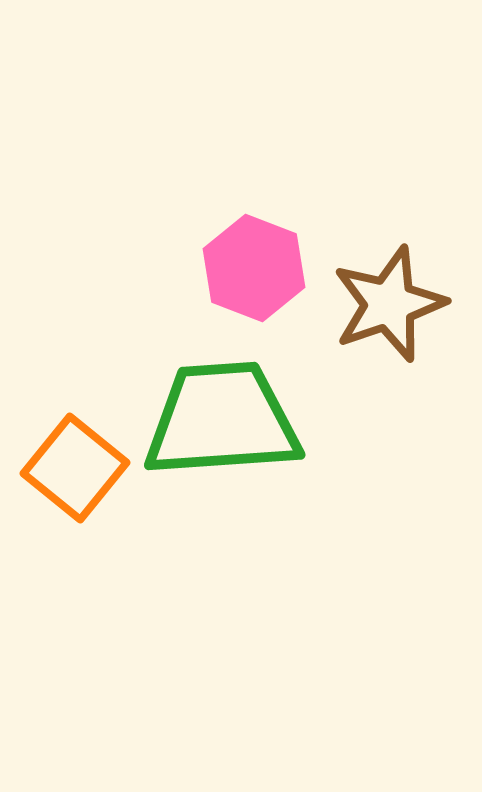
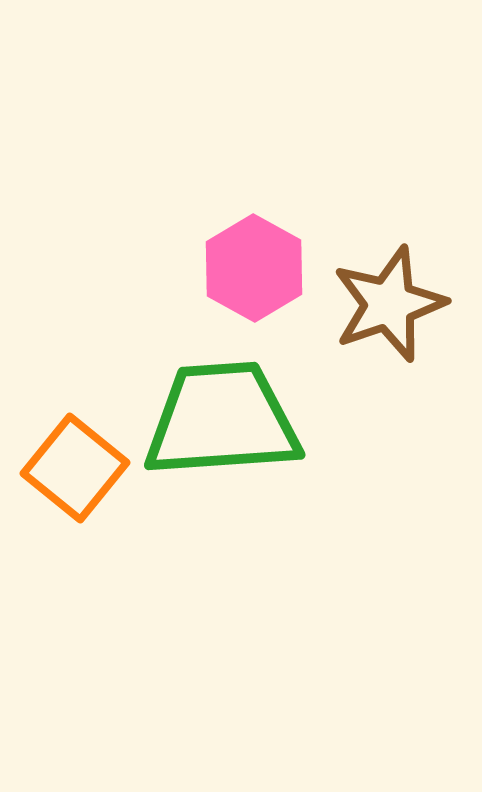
pink hexagon: rotated 8 degrees clockwise
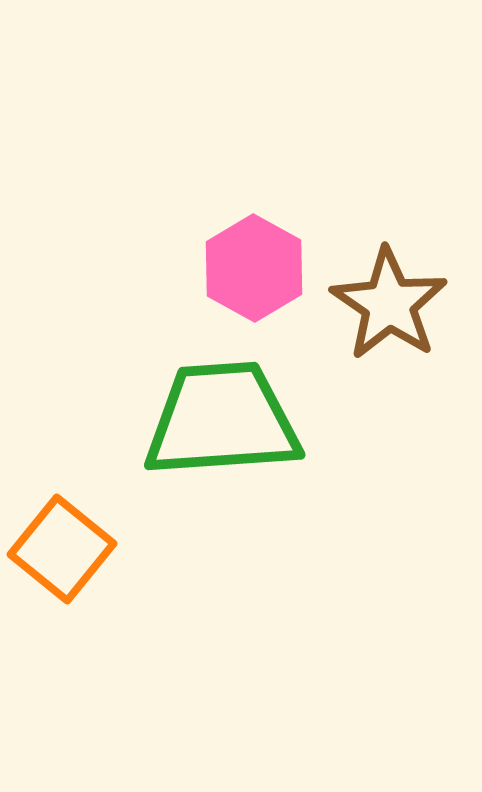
brown star: rotated 19 degrees counterclockwise
orange square: moved 13 px left, 81 px down
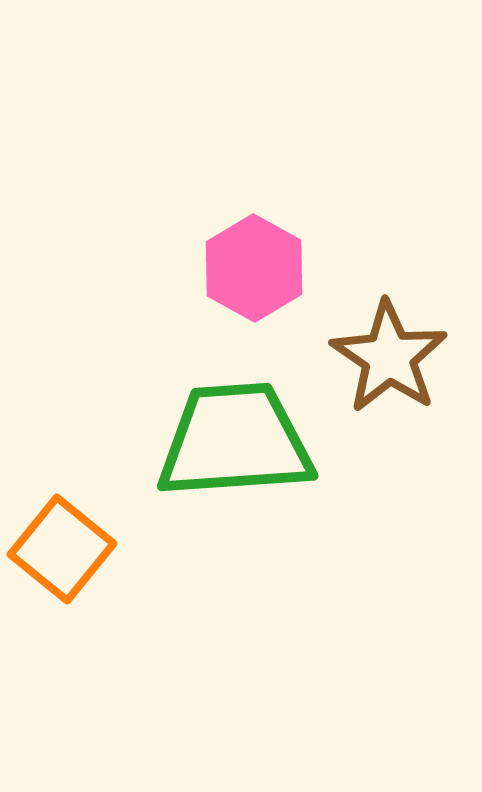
brown star: moved 53 px down
green trapezoid: moved 13 px right, 21 px down
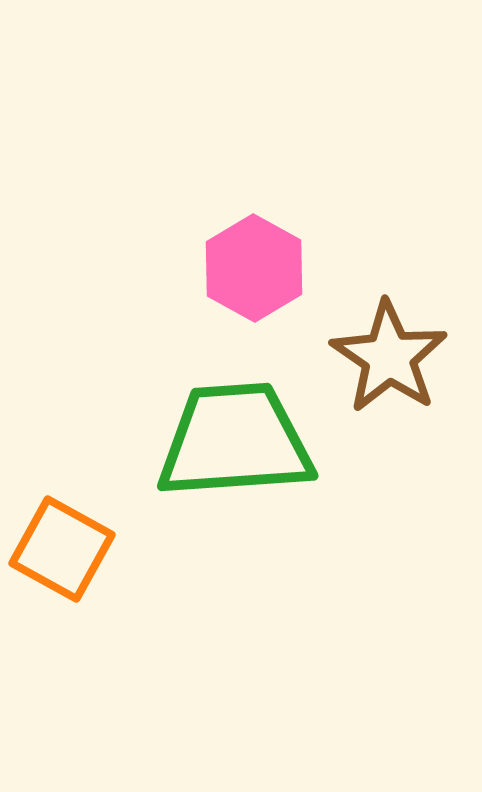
orange square: rotated 10 degrees counterclockwise
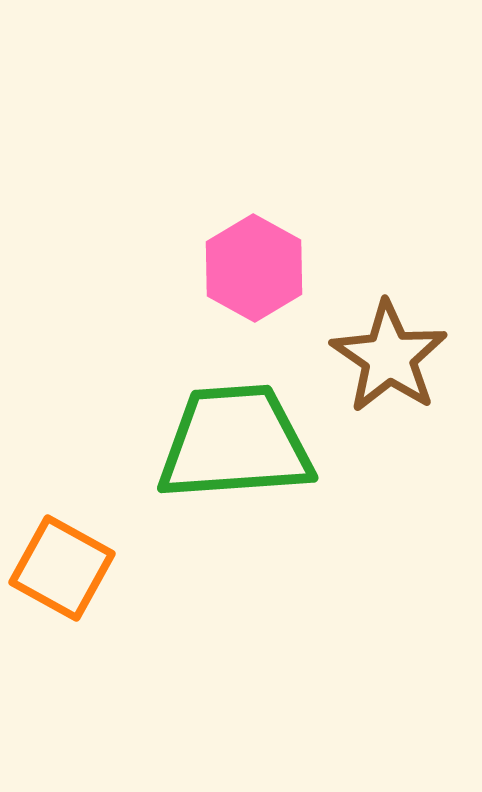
green trapezoid: moved 2 px down
orange square: moved 19 px down
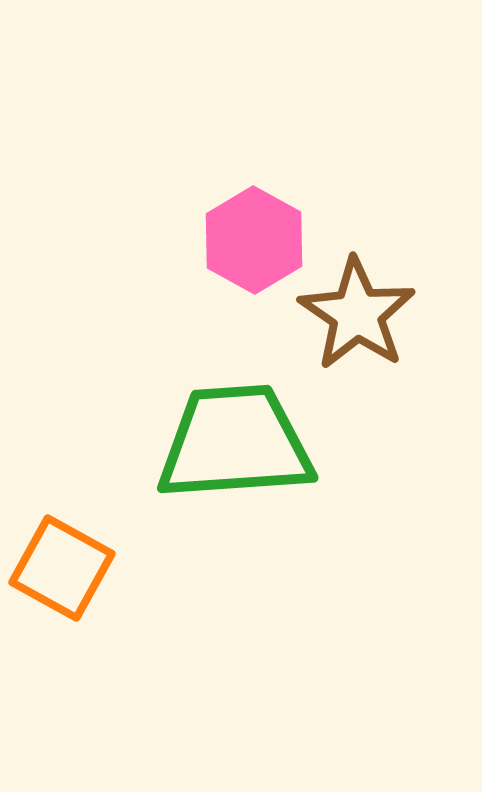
pink hexagon: moved 28 px up
brown star: moved 32 px left, 43 px up
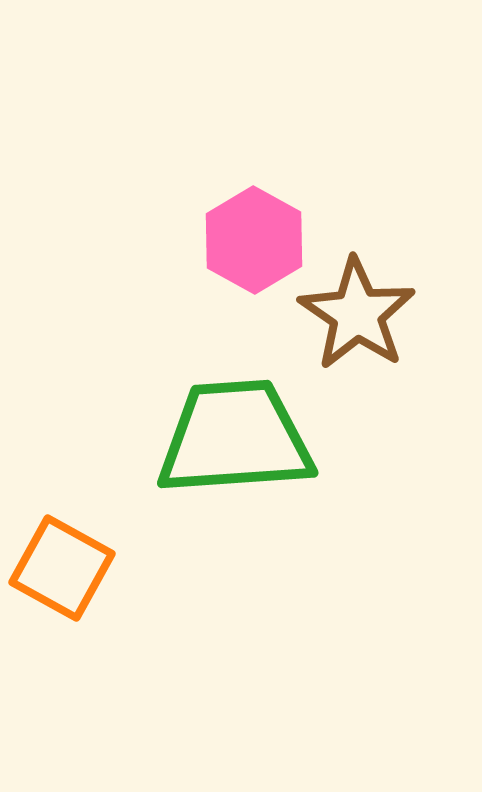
green trapezoid: moved 5 px up
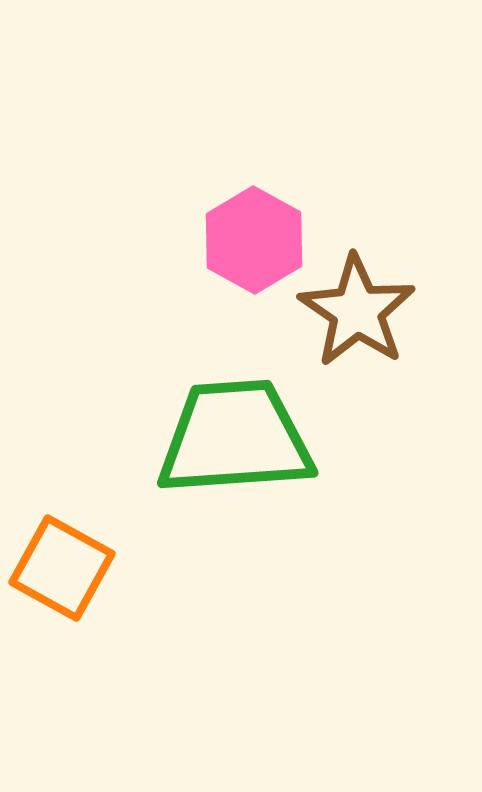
brown star: moved 3 px up
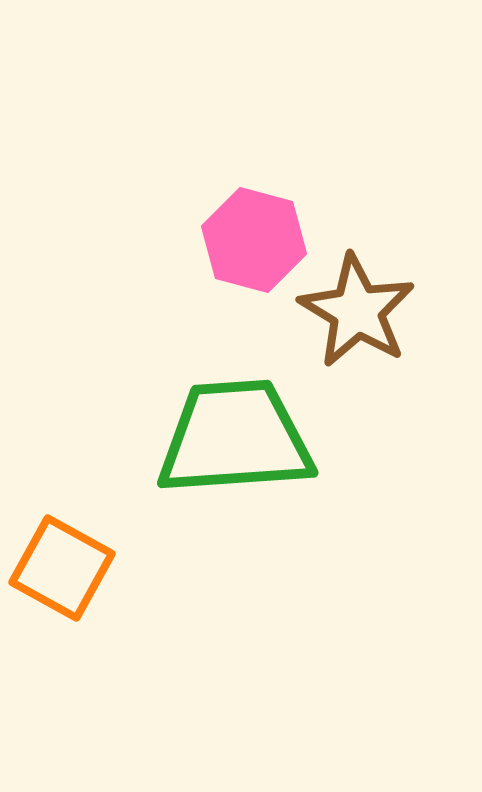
pink hexagon: rotated 14 degrees counterclockwise
brown star: rotated 3 degrees counterclockwise
